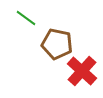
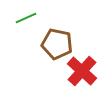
green line: rotated 60 degrees counterclockwise
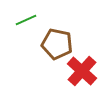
green line: moved 2 px down
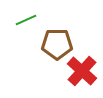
brown pentagon: rotated 12 degrees counterclockwise
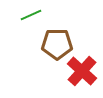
green line: moved 5 px right, 5 px up
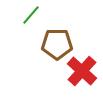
green line: rotated 25 degrees counterclockwise
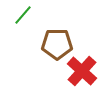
green line: moved 8 px left
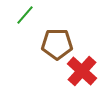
green line: moved 2 px right
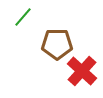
green line: moved 2 px left, 2 px down
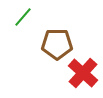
red cross: moved 1 px right, 2 px down
